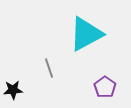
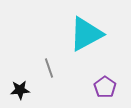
black star: moved 7 px right
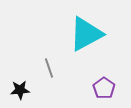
purple pentagon: moved 1 px left, 1 px down
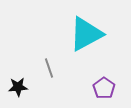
black star: moved 2 px left, 3 px up
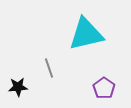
cyan triangle: rotated 15 degrees clockwise
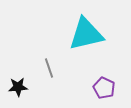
purple pentagon: rotated 10 degrees counterclockwise
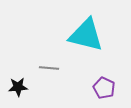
cyan triangle: moved 1 px down; rotated 27 degrees clockwise
gray line: rotated 66 degrees counterclockwise
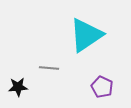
cyan triangle: rotated 48 degrees counterclockwise
purple pentagon: moved 2 px left, 1 px up
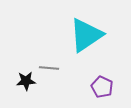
black star: moved 8 px right, 6 px up
